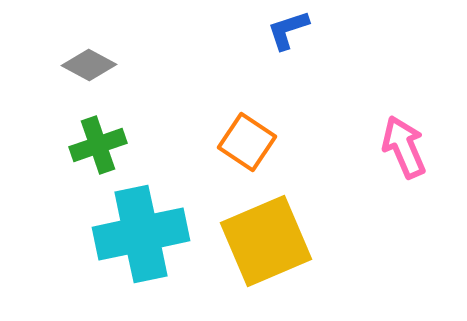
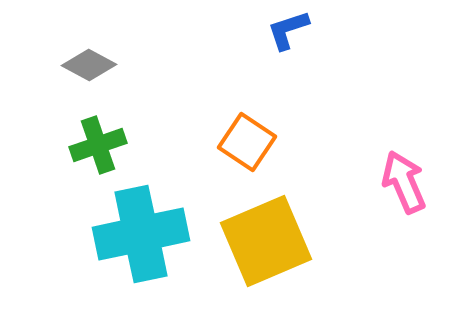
pink arrow: moved 35 px down
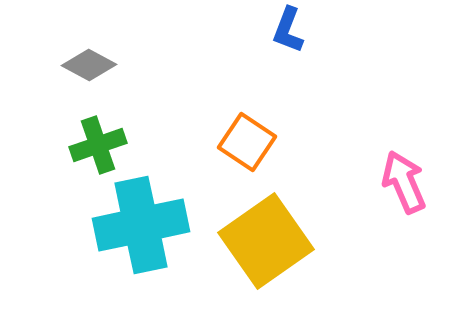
blue L-shape: rotated 51 degrees counterclockwise
cyan cross: moved 9 px up
yellow square: rotated 12 degrees counterclockwise
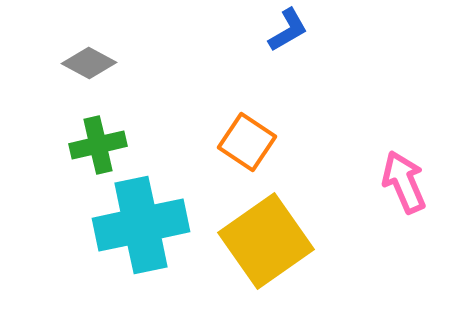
blue L-shape: rotated 141 degrees counterclockwise
gray diamond: moved 2 px up
green cross: rotated 6 degrees clockwise
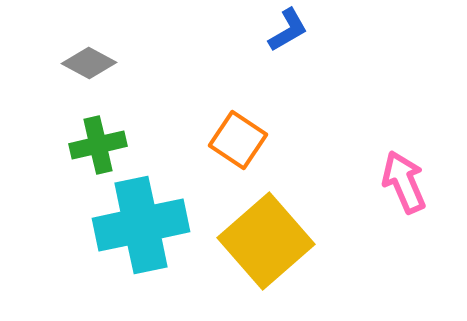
orange square: moved 9 px left, 2 px up
yellow square: rotated 6 degrees counterclockwise
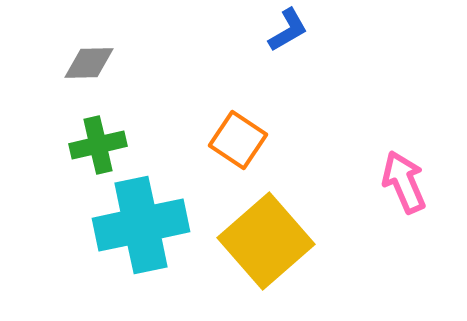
gray diamond: rotated 30 degrees counterclockwise
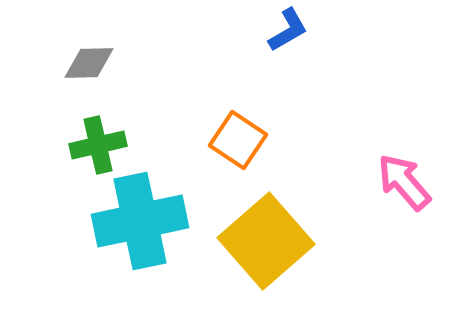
pink arrow: rotated 18 degrees counterclockwise
cyan cross: moved 1 px left, 4 px up
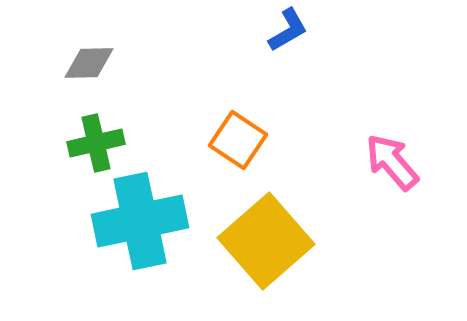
green cross: moved 2 px left, 2 px up
pink arrow: moved 12 px left, 20 px up
